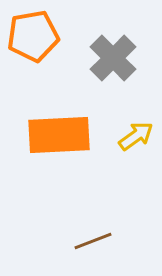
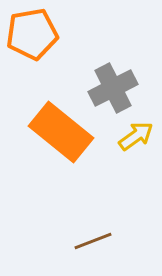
orange pentagon: moved 1 px left, 2 px up
gray cross: moved 30 px down; rotated 18 degrees clockwise
orange rectangle: moved 2 px right, 3 px up; rotated 42 degrees clockwise
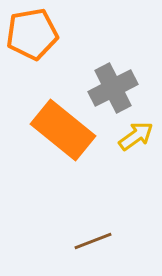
orange rectangle: moved 2 px right, 2 px up
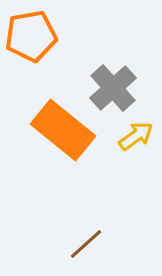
orange pentagon: moved 1 px left, 2 px down
gray cross: rotated 15 degrees counterclockwise
brown line: moved 7 px left, 3 px down; rotated 21 degrees counterclockwise
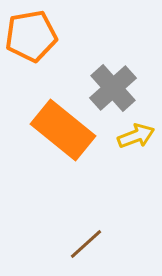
yellow arrow: rotated 15 degrees clockwise
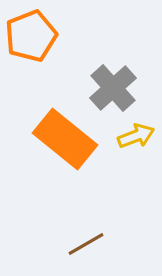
orange pentagon: rotated 12 degrees counterclockwise
orange rectangle: moved 2 px right, 9 px down
brown line: rotated 12 degrees clockwise
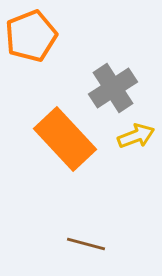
gray cross: rotated 9 degrees clockwise
orange rectangle: rotated 8 degrees clockwise
brown line: rotated 45 degrees clockwise
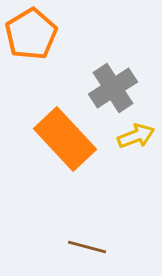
orange pentagon: moved 2 px up; rotated 9 degrees counterclockwise
brown line: moved 1 px right, 3 px down
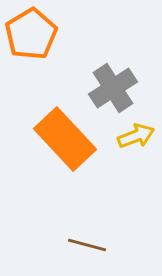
brown line: moved 2 px up
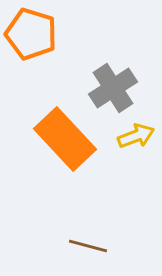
orange pentagon: rotated 24 degrees counterclockwise
brown line: moved 1 px right, 1 px down
